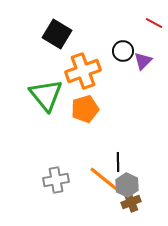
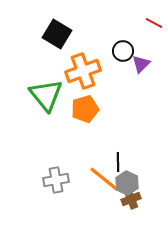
purple triangle: moved 2 px left, 3 px down
gray hexagon: moved 2 px up
brown cross: moved 3 px up
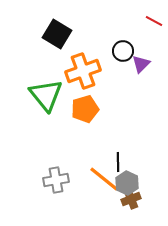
red line: moved 2 px up
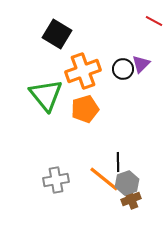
black circle: moved 18 px down
gray hexagon: rotated 15 degrees clockwise
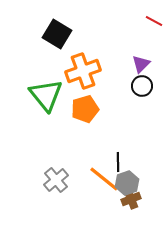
black circle: moved 19 px right, 17 px down
gray cross: rotated 30 degrees counterclockwise
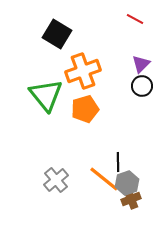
red line: moved 19 px left, 2 px up
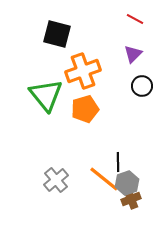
black square: rotated 16 degrees counterclockwise
purple triangle: moved 8 px left, 10 px up
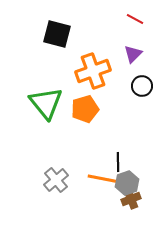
orange cross: moved 10 px right
green triangle: moved 8 px down
orange line: rotated 28 degrees counterclockwise
